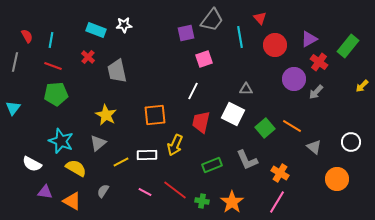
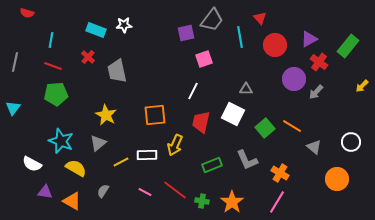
red semicircle at (27, 36): moved 23 px up; rotated 136 degrees clockwise
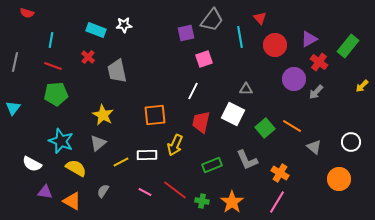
yellow star at (106, 115): moved 3 px left
orange circle at (337, 179): moved 2 px right
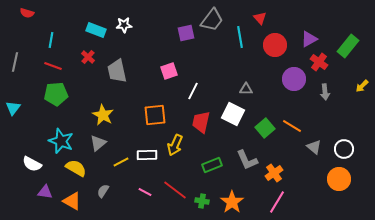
pink square at (204, 59): moved 35 px left, 12 px down
gray arrow at (316, 92): moved 9 px right; rotated 49 degrees counterclockwise
white circle at (351, 142): moved 7 px left, 7 px down
orange cross at (280, 173): moved 6 px left; rotated 24 degrees clockwise
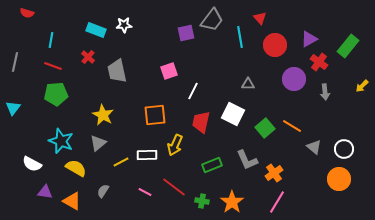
gray triangle at (246, 89): moved 2 px right, 5 px up
red line at (175, 190): moved 1 px left, 3 px up
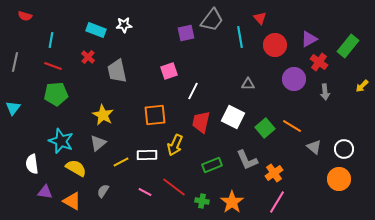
red semicircle at (27, 13): moved 2 px left, 3 px down
white square at (233, 114): moved 3 px down
white semicircle at (32, 164): rotated 54 degrees clockwise
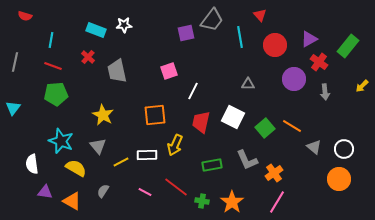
red triangle at (260, 18): moved 3 px up
gray triangle at (98, 143): moved 3 px down; rotated 30 degrees counterclockwise
green rectangle at (212, 165): rotated 12 degrees clockwise
red line at (174, 187): moved 2 px right
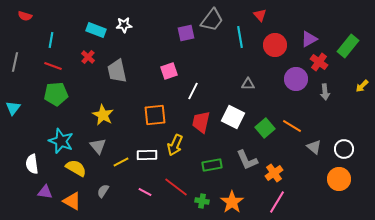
purple circle at (294, 79): moved 2 px right
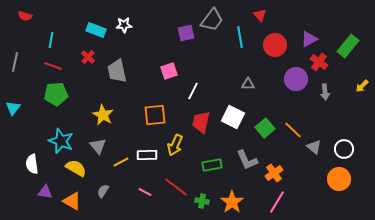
orange line at (292, 126): moved 1 px right, 4 px down; rotated 12 degrees clockwise
